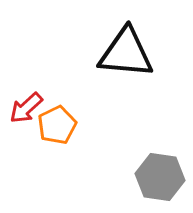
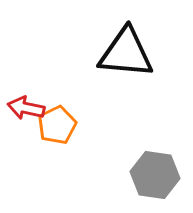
red arrow: rotated 54 degrees clockwise
gray hexagon: moved 5 px left, 2 px up
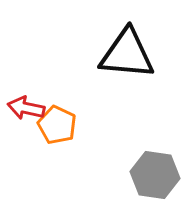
black triangle: moved 1 px right, 1 px down
orange pentagon: rotated 21 degrees counterclockwise
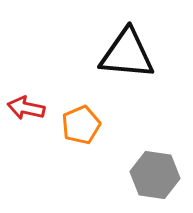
orange pentagon: moved 24 px right; rotated 24 degrees clockwise
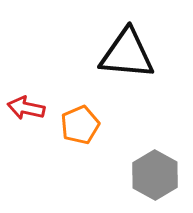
orange pentagon: moved 1 px left
gray hexagon: rotated 21 degrees clockwise
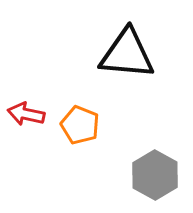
red arrow: moved 6 px down
orange pentagon: rotated 27 degrees counterclockwise
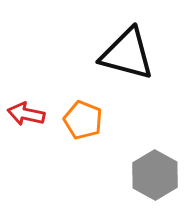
black triangle: rotated 10 degrees clockwise
orange pentagon: moved 3 px right, 5 px up
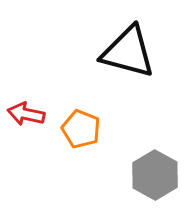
black triangle: moved 1 px right, 2 px up
orange pentagon: moved 2 px left, 9 px down
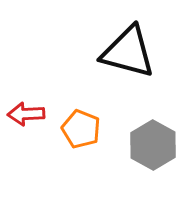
red arrow: rotated 15 degrees counterclockwise
gray hexagon: moved 2 px left, 30 px up
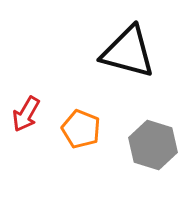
red arrow: rotated 57 degrees counterclockwise
gray hexagon: rotated 12 degrees counterclockwise
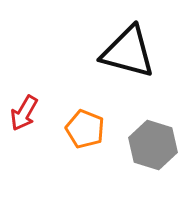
red arrow: moved 2 px left, 1 px up
orange pentagon: moved 4 px right
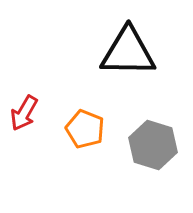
black triangle: rotated 14 degrees counterclockwise
